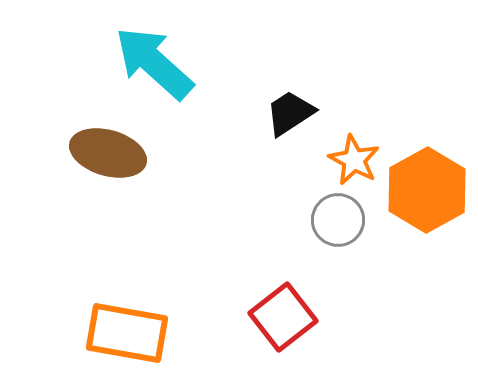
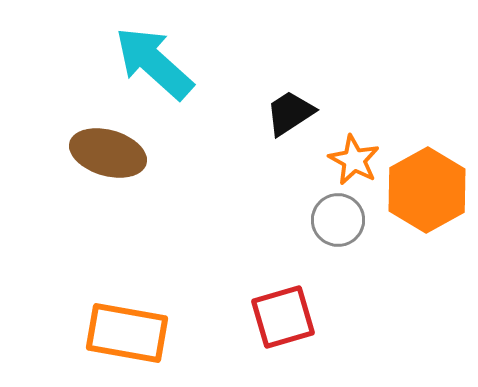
red square: rotated 22 degrees clockwise
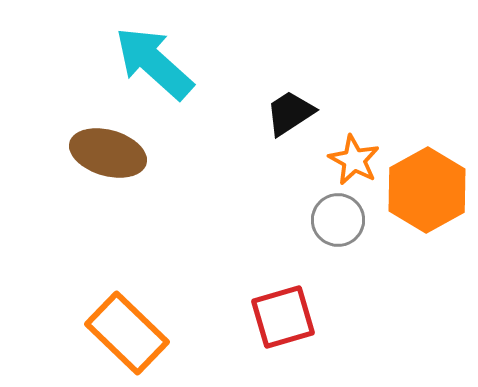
orange rectangle: rotated 34 degrees clockwise
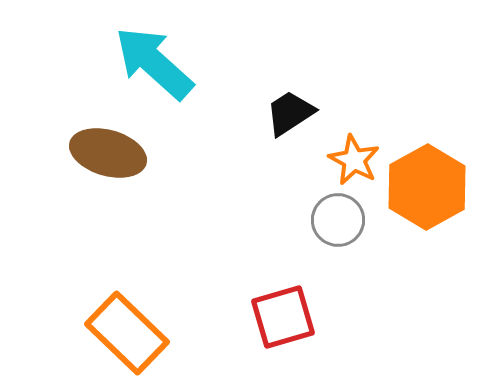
orange hexagon: moved 3 px up
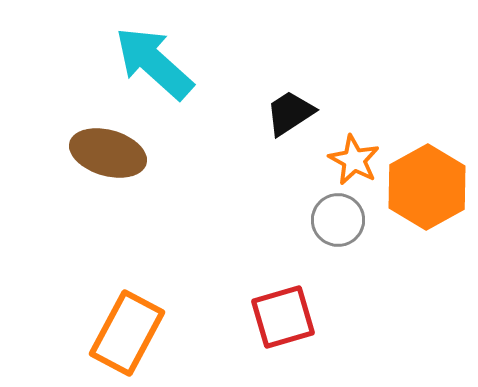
orange rectangle: rotated 74 degrees clockwise
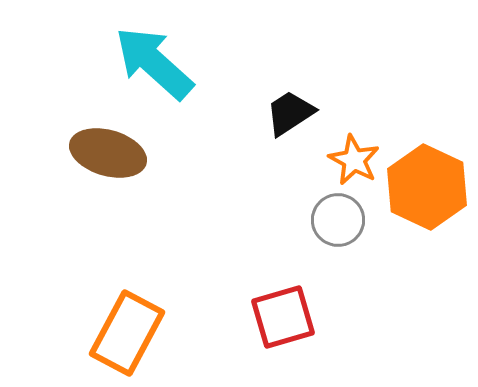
orange hexagon: rotated 6 degrees counterclockwise
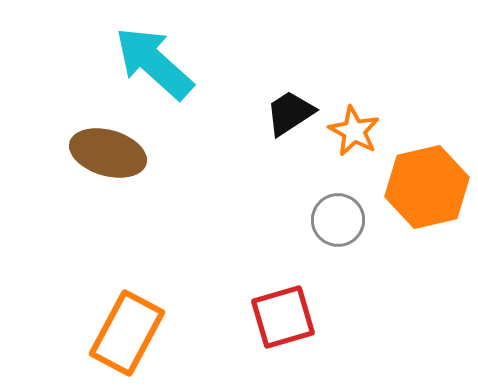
orange star: moved 29 px up
orange hexagon: rotated 22 degrees clockwise
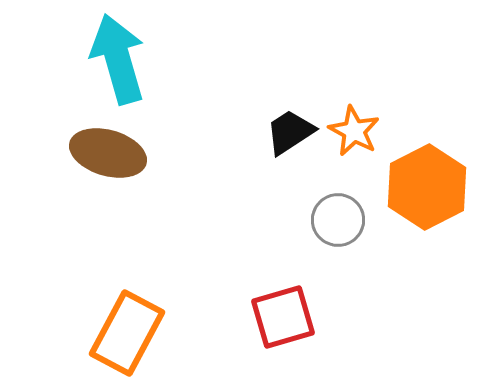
cyan arrow: moved 36 px left, 4 px up; rotated 32 degrees clockwise
black trapezoid: moved 19 px down
orange hexagon: rotated 14 degrees counterclockwise
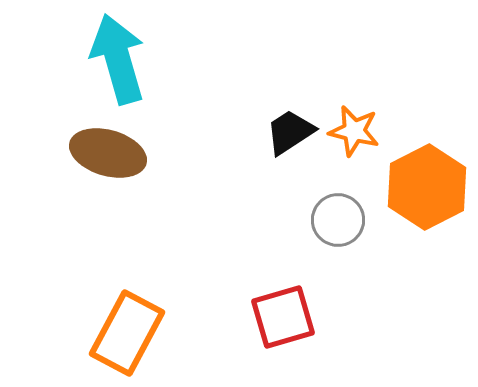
orange star: rotated 15 degrees counterclockwise
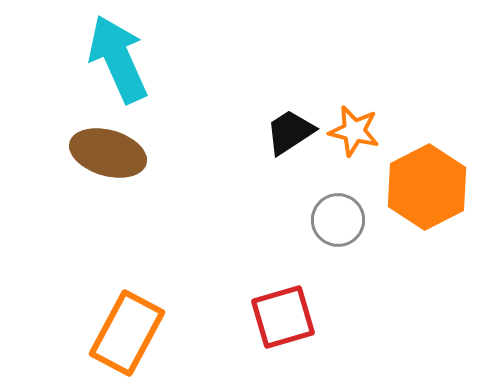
cyan arrow: rotated 8 degrees counterclockwise
